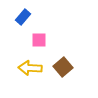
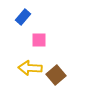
brown square: moved 7 px left, 8 px down
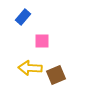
pink square: moved 3 px right, 1 px down
brown square: rotated 18 degrees clockwise
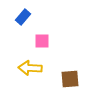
brown square: moved 14 px right, 4 px down; rotated 18 degrees clockwise
